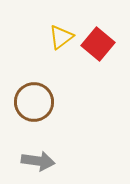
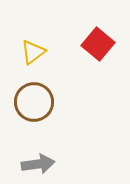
yellow triangle: moved 28 px left, 15 px down
gray arrow: moved 3 px down; rotated 16 degrees counterclockwise
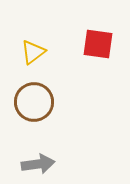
red square: rotated 32 degrees counterclockwise
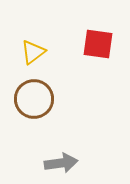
brown circle: moved 3 px up
gray arrow: moved 23 px right, 1 px up
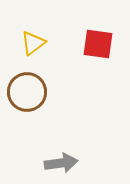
yellow triangle: moved 9 px up
brown circle: moved 7 px left, 7 px up
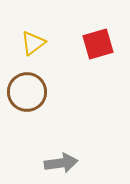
red square: rotated 24 degrees counterclockwise
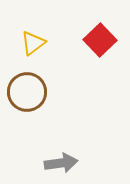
red square: moved 2 px right, 4 px up; rotated 28 degrees counterclockwise
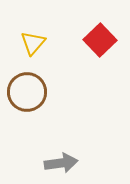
yellow triangle: rotated 12 degrees counterclockwise
